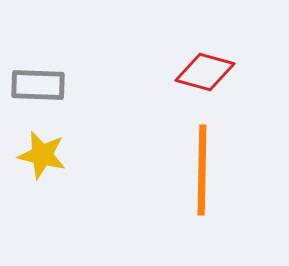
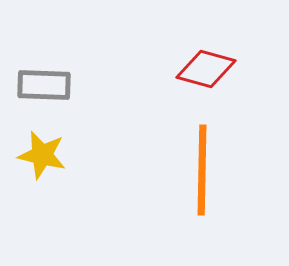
red diamond: moved 1 px right, 3 px up
gray rectangle: moved 6 px right
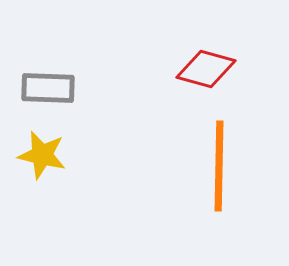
gray rectangle: moved 4 px right, 3 px down
orange line: moved 17 px right, 4 px up
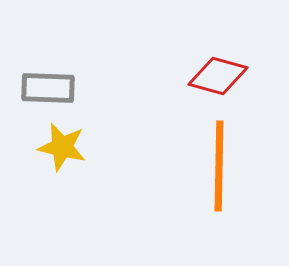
red diamond: moved 12 px right, 7 px down
yellow star: moved 20 px right, 8 px up
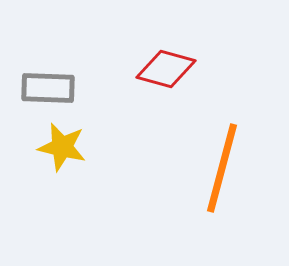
red diamond: moved 52 px left, 7 px up
orange line: moved 3 px right, 2 px down; rotated 14 degrees clockwise
